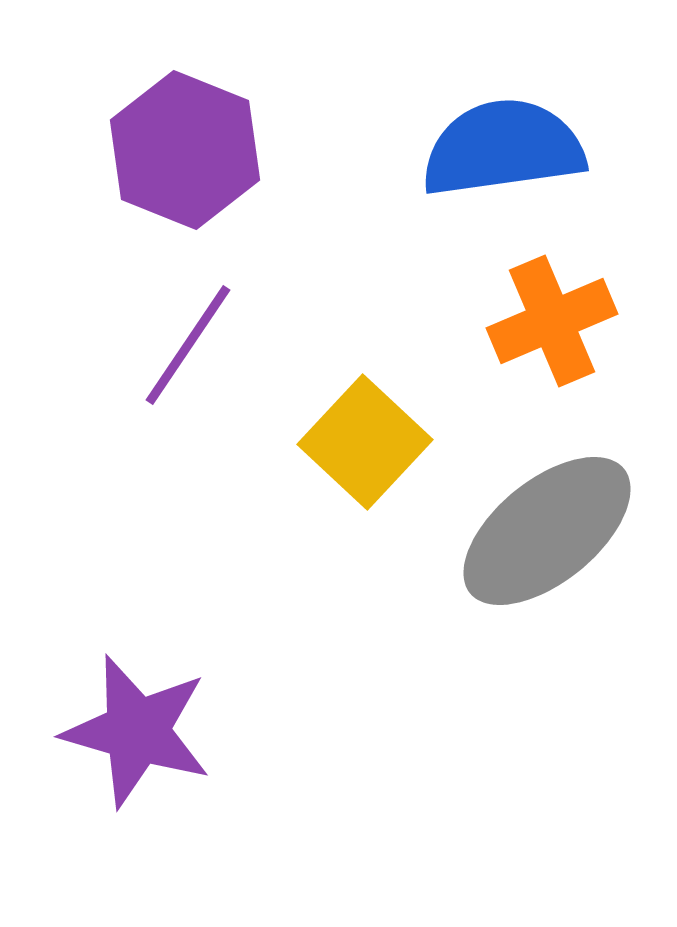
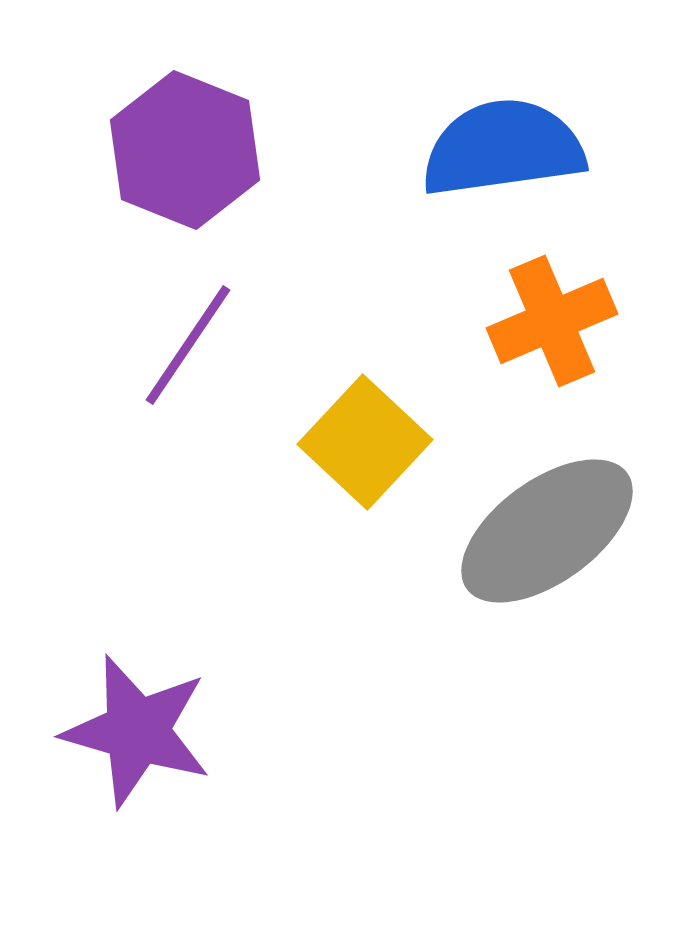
gray ellipse: rotated 3 degrees clockwise
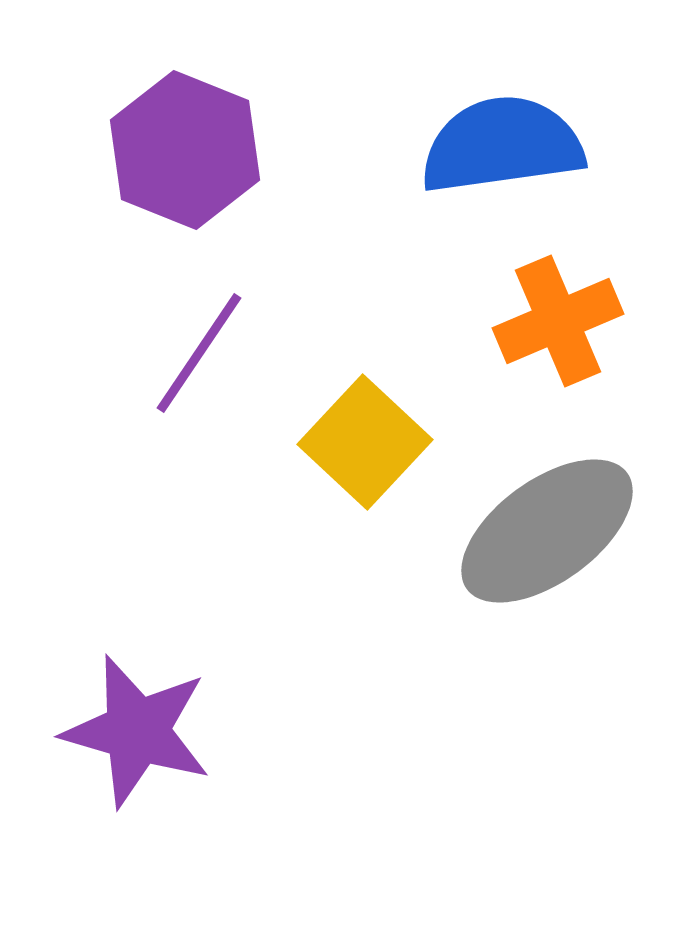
blue semicircle: moved 1 px left, 3 px up
orange cross: moved 6 px right
purple line: moved 11 px right, 8 px down
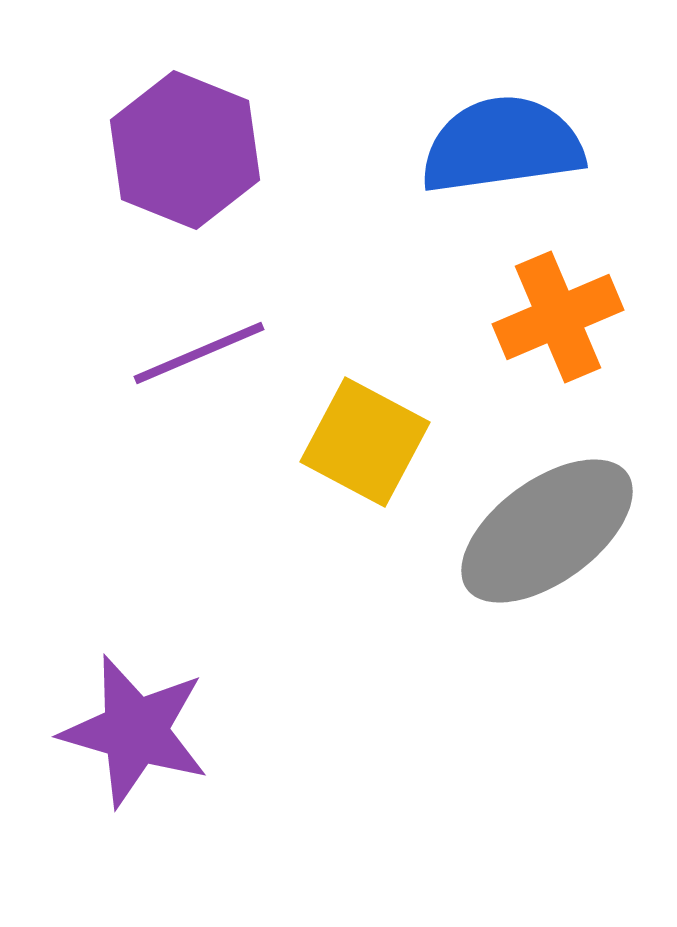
orange cross: moved 4 px up
purple line: rotated 33 degrees clockwise
yellow square: rotated 15 degrees counterclockwise
purple star: moved 2 px left
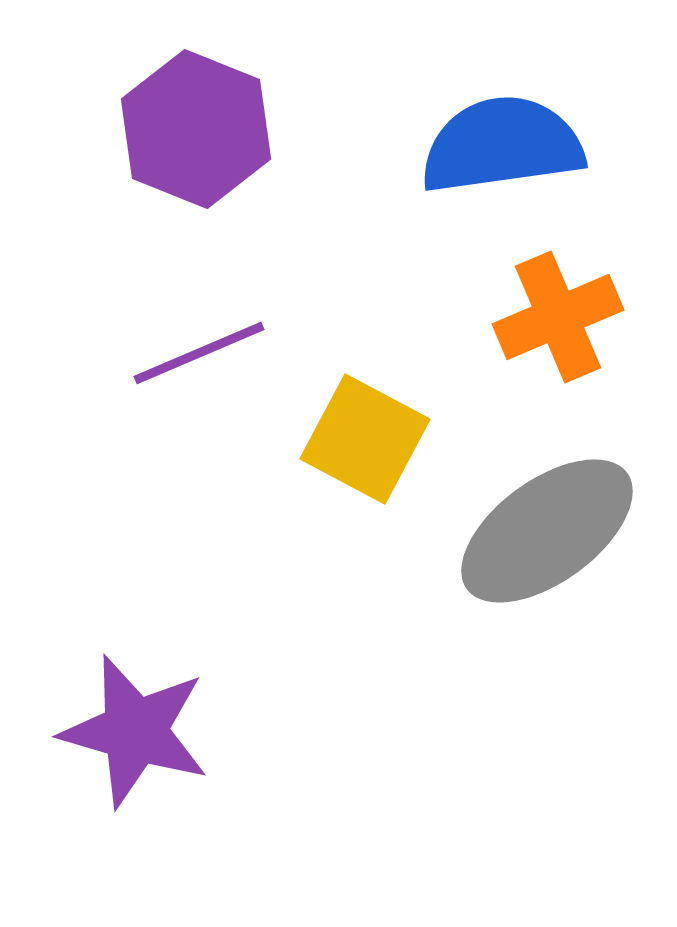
purple hexagon: moved 11 px right, 21 px up
yellow square: moved 3 px up
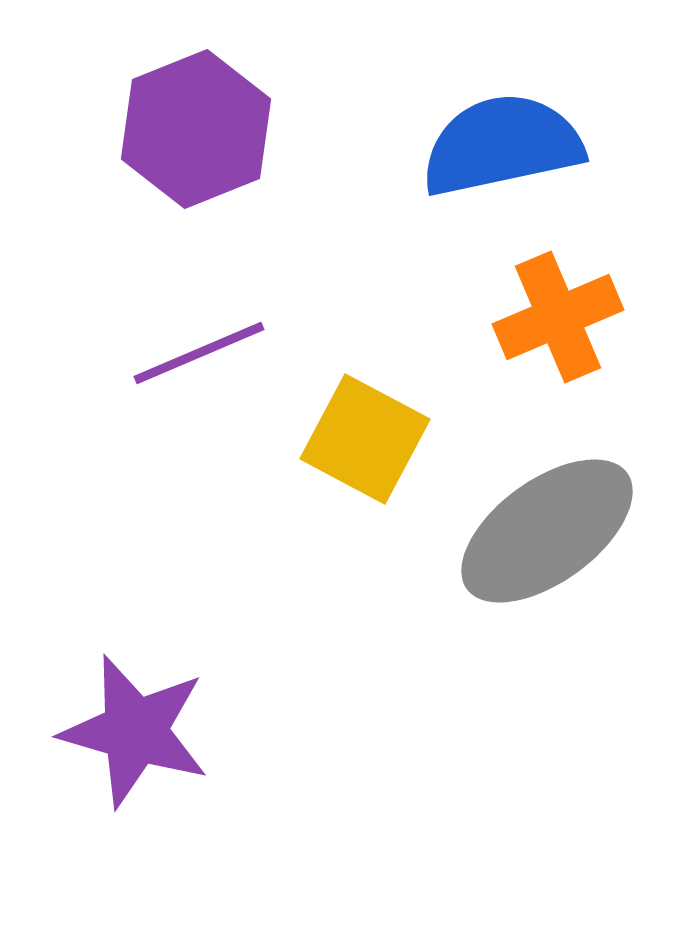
purple hexagon: rotated 16 degrees clockwise
blue semicircle: rotated 4 degrees counterclockwise
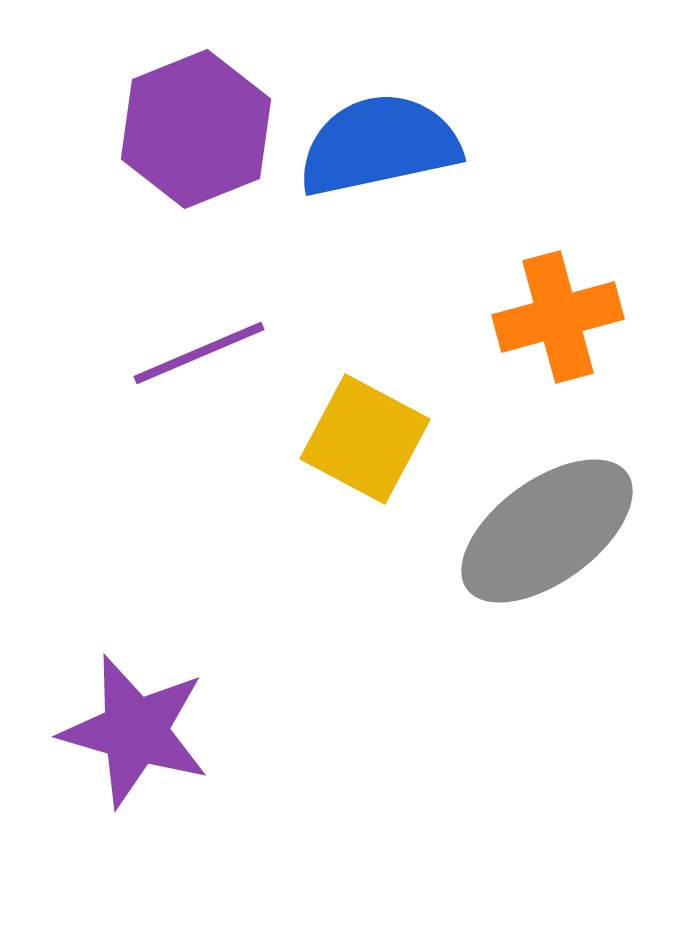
blue semicircle: moved 123 px left
orange cross: rotated 8 degrees clockwise
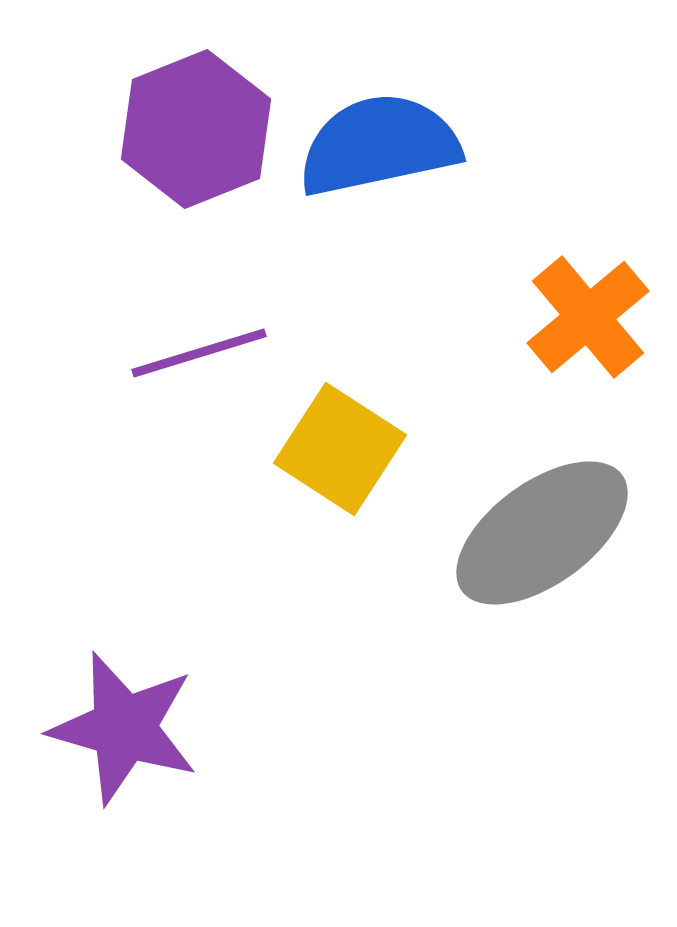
orange cross: moved 30 px right; rotated 25 degrees counterclockwise
purple line: rotated 6 degrees clockwise
yellow square: moved 25 px left, 10 px down; rotated 5 degrees clockwise
gray ellipse: moved 5 px left, 2 px down
purple star: moved 11 px left, 3 px up
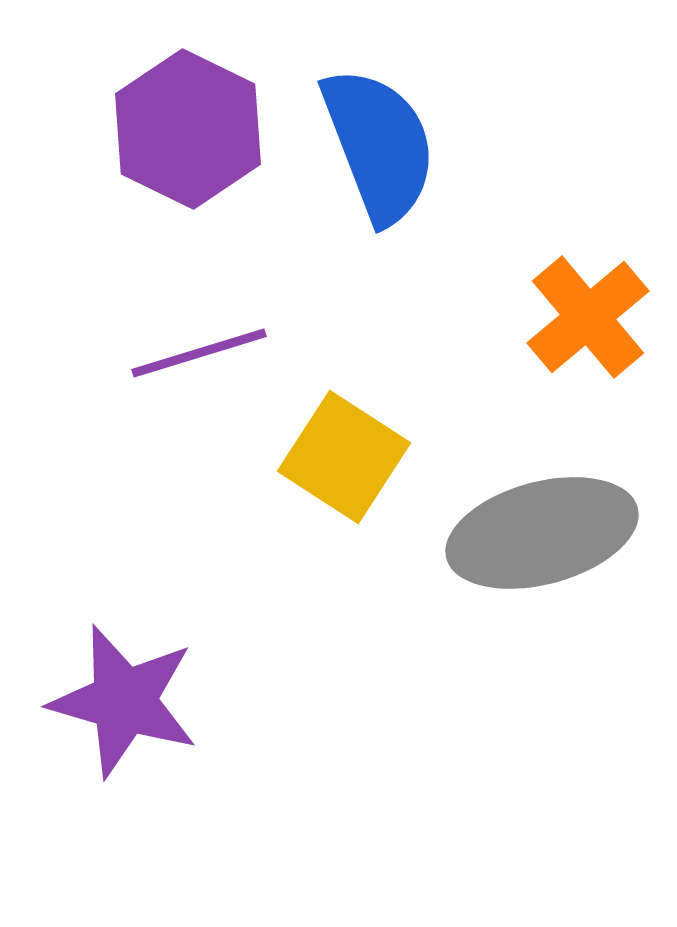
purple hexagon: moved 8 px left; rotated 12 degrees counterclockwise
blue semicircle: rotated 81 degrees clockwise
yellow square: moved 4 px right, 8 px down
gray ellipse: rotated 21 degrees clockwise
purple star: moved 27 px up
